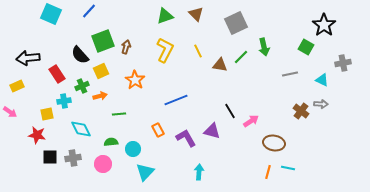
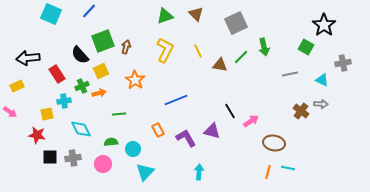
orange arrow at (100, 96): moved 1 px left, 3 px up
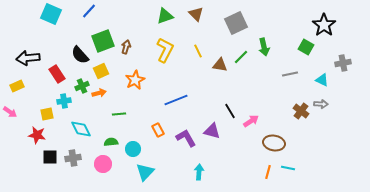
orange star at (135, 80): rotated 12 degrees clockwise
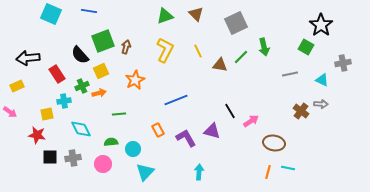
blue line at (89, 11): rotated 56 degrees clockwise
black star at (324, 25): moved 3 px left
